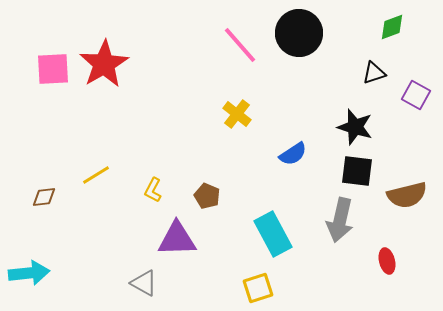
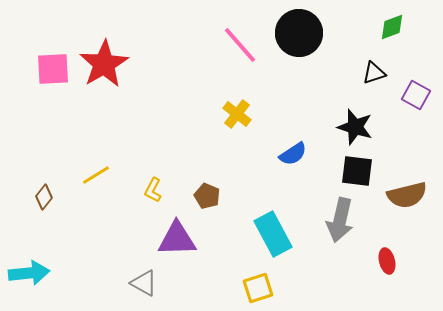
brown diamond: rotated 45 degrees counterclockwise
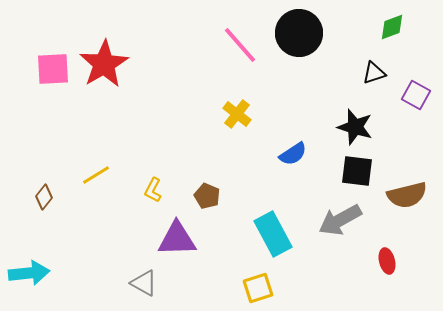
gray arrow: rotated 48 degrees clockwise
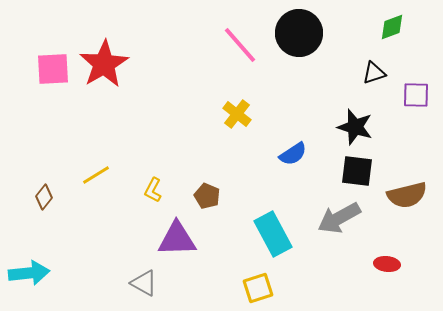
purple square: rotated 28 degrees counterclockwise
gray arrow: moved 1 px left, 2 px up
red ellipse: moved 3 px down; rotated 70 degrees counterclockwise
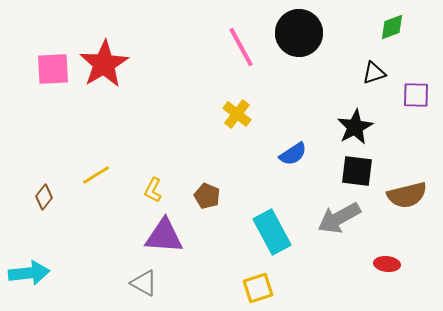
pink line: moved 1 px right, 2 px down; rotated 12 degrees clockwise
black star: rotated 27 degrees clockwise
cyan rectangle: moved 1 px left, 2 px up
purple triangle: moved 13 px left, 3 px up; rotated 6 degrees clockwise
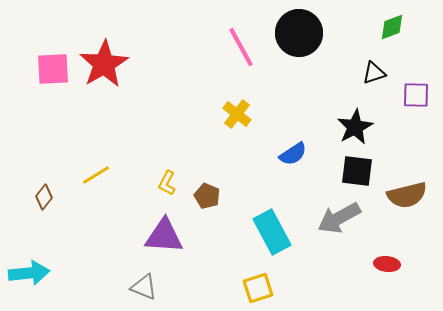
yellow L-shape: moved 14 px right, 7 px up
gray triangle: moved 4 px down; rotated 8 degrees counterclockwise
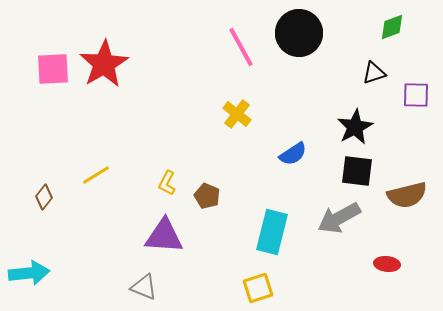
cyan rectangle: rotated 42 degrees clockwise
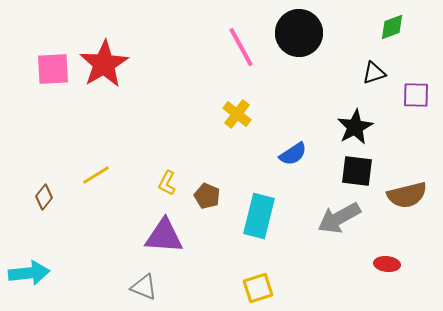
cyan rectangle: moved 13 px left, 16 px up
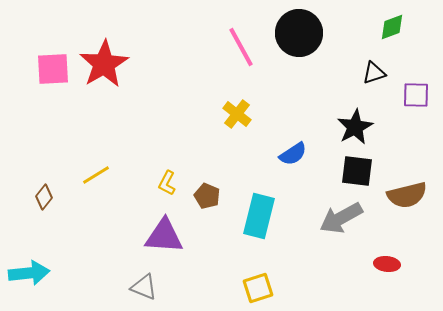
gray arrow: moved 2 px right
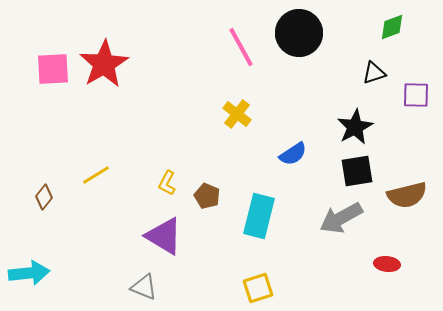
black square: rotated 16 degrees counterclockwise
purple triangle: rotated 27 degrees clockwise
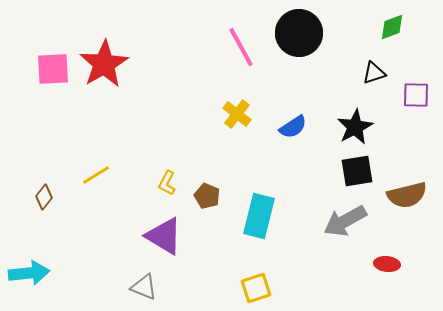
blue semicircle: moved 27 px up
gray arrow: moved 4 px right, 3 px down
yellow square: moved 2 px left
